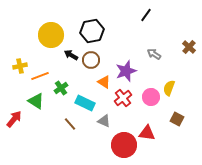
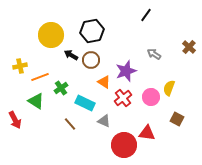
orange line: moved 1 px down
red arrow: moved 1 px right, 1 px down; rotated 114 degrees clockwise
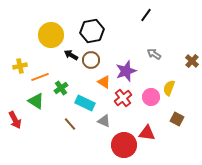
brown cross: moved 3 px right, 14 px down
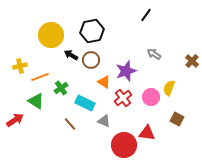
red arrow: rotated 96 degrees counterclockwise
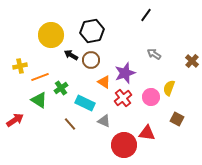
purple star: moved 1 px left, 2 px down
green triangle: moved 3 px right, 1 px up
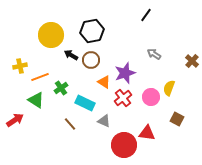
green triangle: moved 3 px left
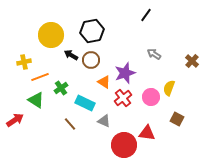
yellow cross: moved 4 px right, 4 px up
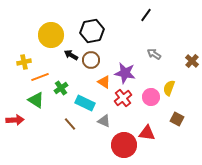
purple star: rotated 30 degrees clockwise
red arrow: rotated 30 degrees clockwise
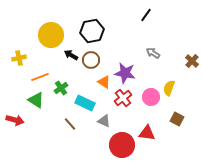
gray arrow: moved 1 px left, 1 px up
yellow cross: moved 5 px left, 4 px up
red arrow: rotated 18 degrees clockwise
red circle: moved 2 px left
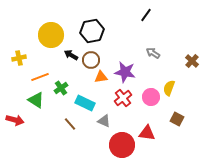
purple star: moved 1 px up
orange triangle: moved 3 px left, 5 px up; rotated 40 degrees counterclockwise
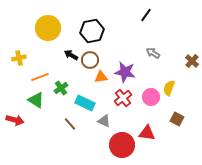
yellow circle: moved 3 px left, 7 px up
brown circle: moved 1 px left
